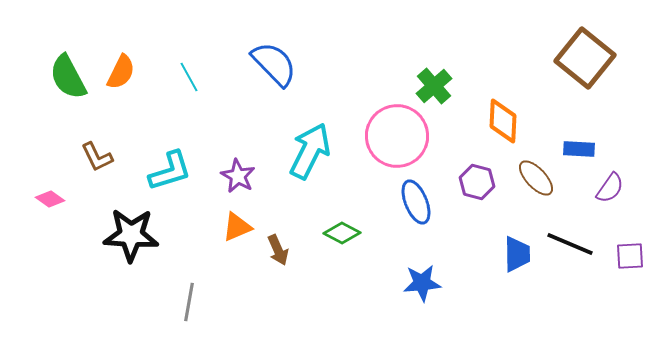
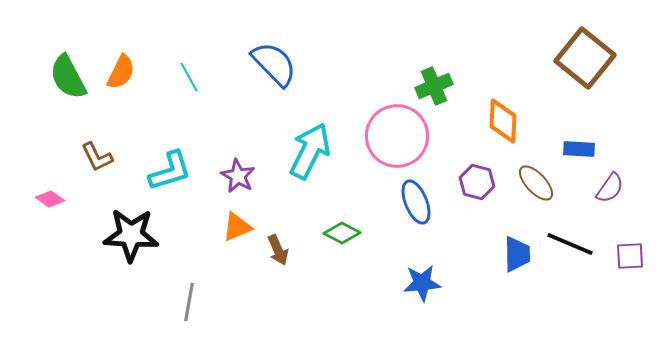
green cross: rotated 18 degrees clockwise
brown ellipse: moved 5 px down
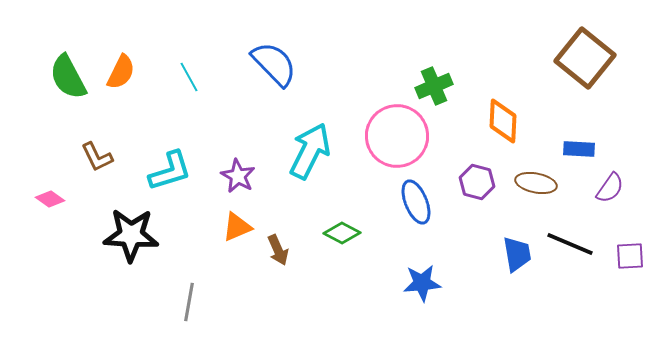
brown ellipse: rotated 36 degrees counterclockwise
blue trapezoid: rotated 9 degrees counterclockwise
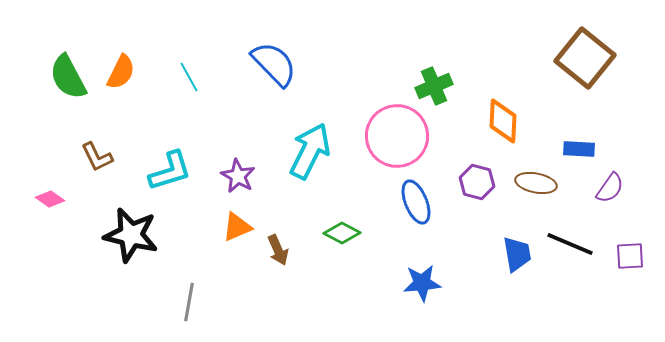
black star: rotated 10 degrees clockwise
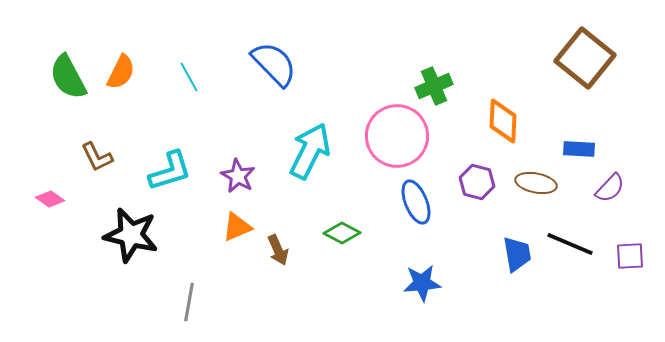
purple semicircle: rotated 8 degrees clockwise
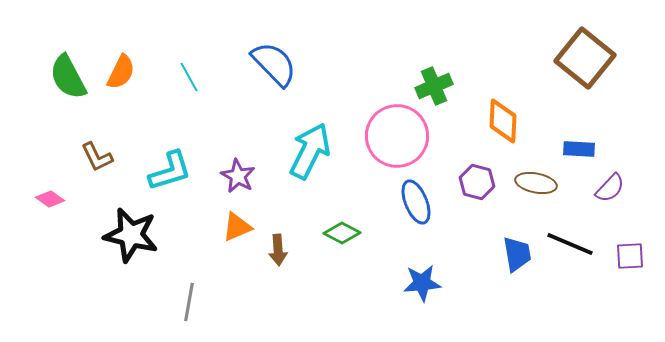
brown arrow: rotated 20 degrees clockwise
